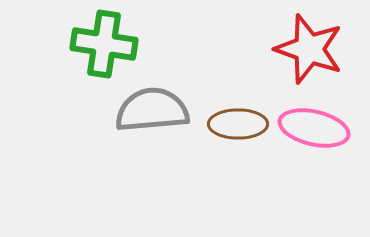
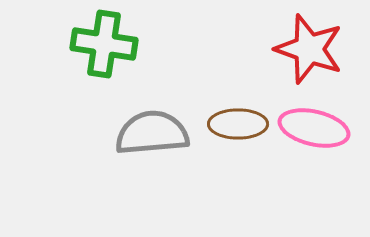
gray semicircle: moved 23 px down
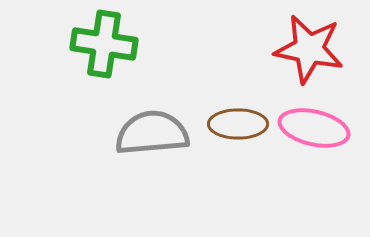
red star: rotated 8 degrees counterclockwise
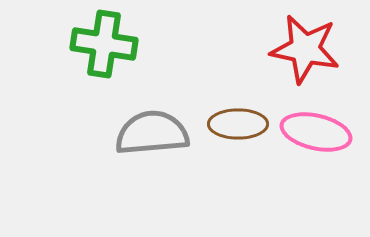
red star: moved 4 px left
pink ellipse: moved 2 px right, 4 px down
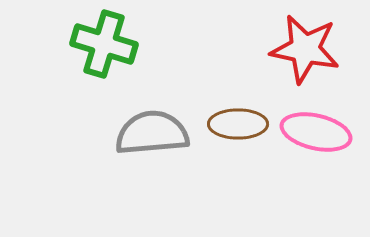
green cross: rotated 8 degrees clockwise
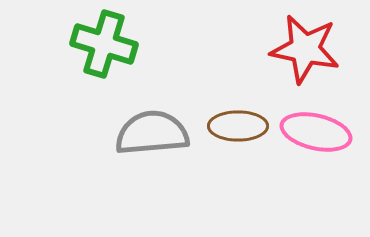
brown ellipse: moved 2 px down
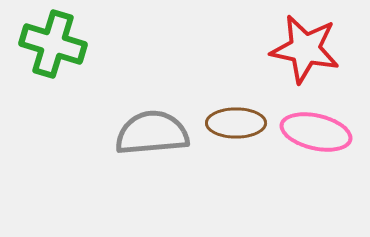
green cross: moved 51 px left
brown ellipse: moved 2 px left, 3 px up
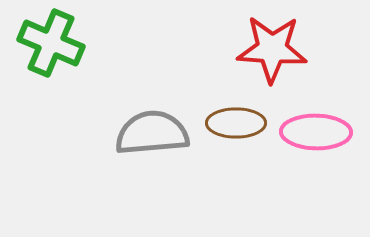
green cross: moved 2 px left, 1 px up; rotated 6 degrees clockwise
red star: moved 33 px left; rotated 8 degrees counterclockwise
pink ellipse: rotated 12 degrees counterclockwise
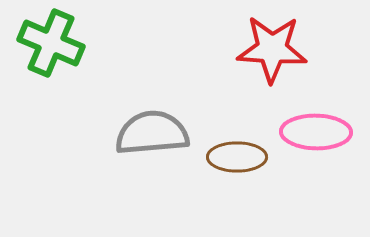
brown ellipse: moved 1 px right, 34 px down
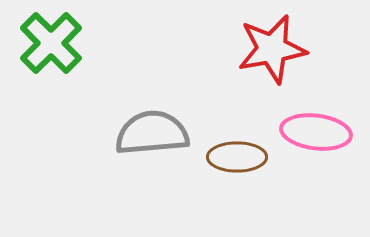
green cross: rotated 22 degrees clockwise
red star: rotated 14 degrees counterclockwise
pink ellipse: rotated 6 degrees clockwise
